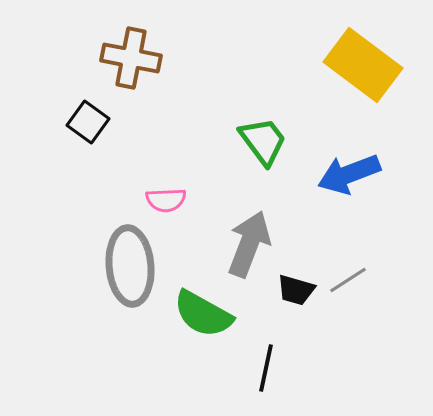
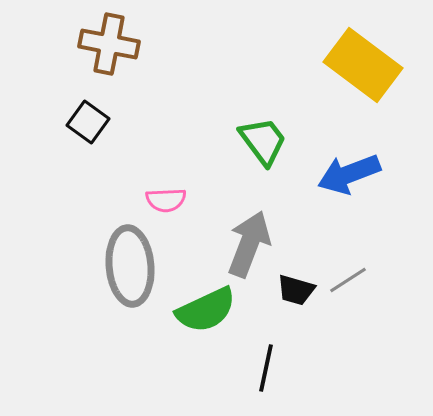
brown cross: moved 22 px left, 14 px up
green semicircle: moved 3 px right, 4 px up; rotated 54 degrees counterclockwise
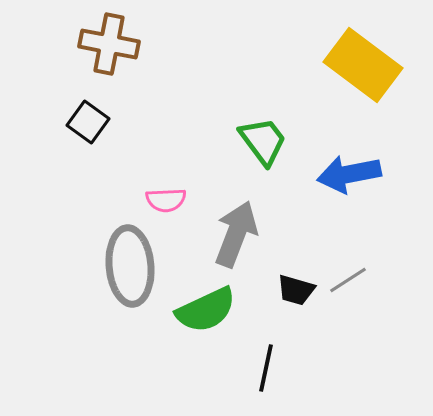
blue arrow: rotated 10 degrees clockwise
gray arrow: moved 13 px left, 10 px up
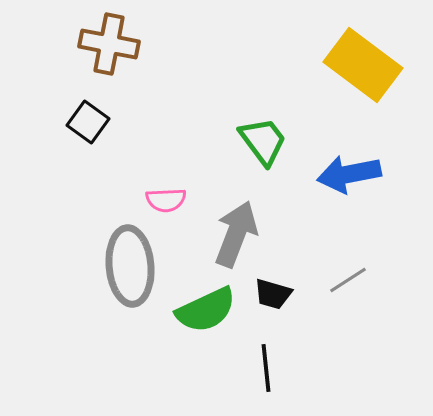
black trapezoid: moved 23 px left, 4 px down
black line: rotated 18 degrees counterclockwise
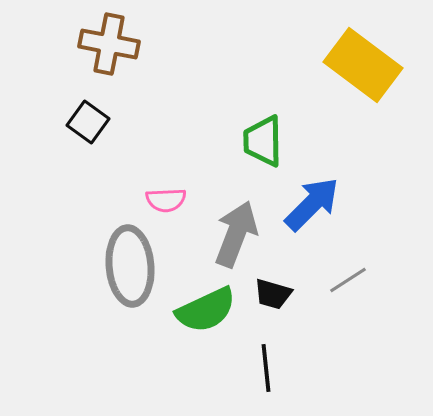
green trapezoid: rotated 144 degrees counterclockwise
blue arrow: moved 37 px left, 30 px down; rotated 146 degrees clockwise
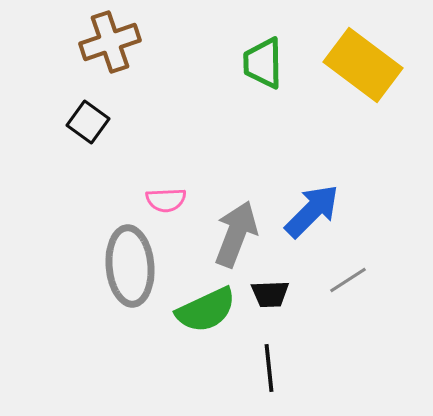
brown cross: moved 1 px right, 2 px up; rotated 30 degrees counterclockwise
green trapezoid: moved 78 px up
blue arrow: moved 7 px down
black trapezoid: moved 3 px left; rotated 18 degrees counterclockwise
black line: moved 3 px right
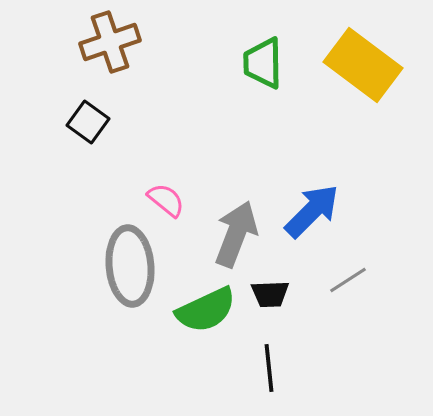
pink semicircle: rotated 138 degrees counterclockwise
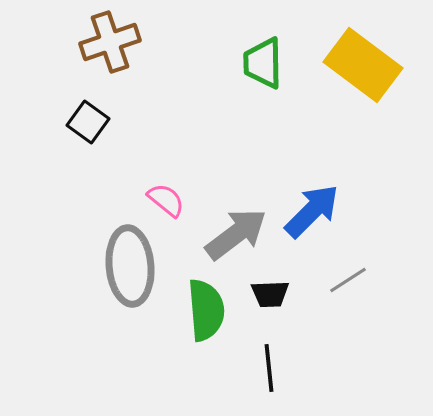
gray arrow: rotated 32 degrees clockwise
green semicircle: rotated 70 degrees counterclockwise
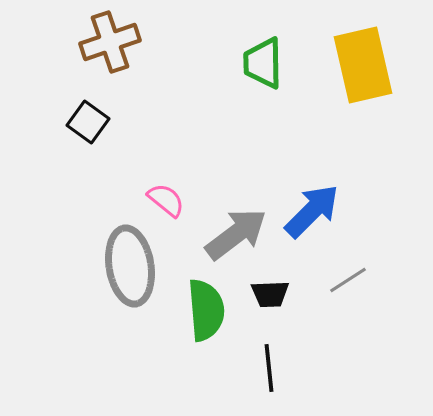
yellow rectangle: rotated 40 degrees clockwise
gray ellipse: rotated 4 degrees counterclockwise
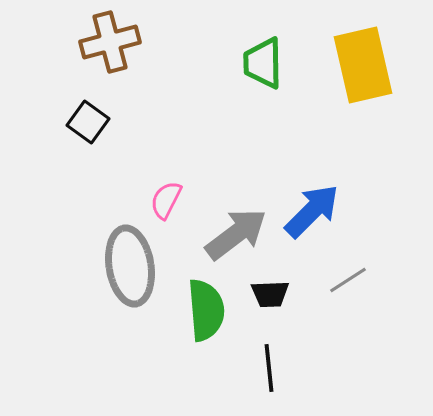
brown cross: rotated 4 degrees clockwise
pink semicircle: rotated 102 degrees counterclockwise
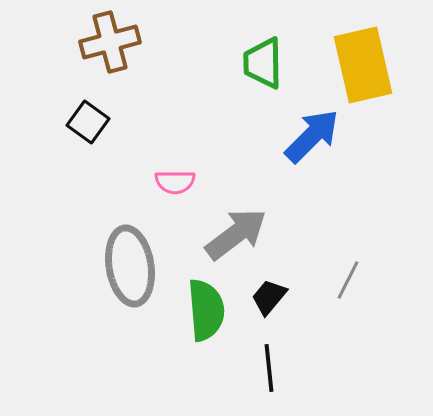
pink semicircle: moved 9 px right, 18 px up; rotated 117 degrees counterclockwise
blue arrow: moved 75 px up
gray line: rotated 30 degrees counterclockwise
black trapezoid: moved 1 px left, 3 px down; rotated 132 degrees clockwise
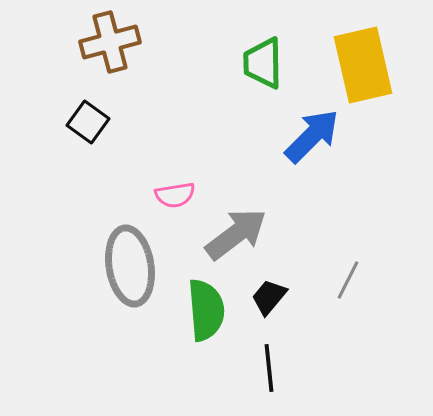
pink semicircle: moved 13 px down; rotated 9 degrees counterclockwise
